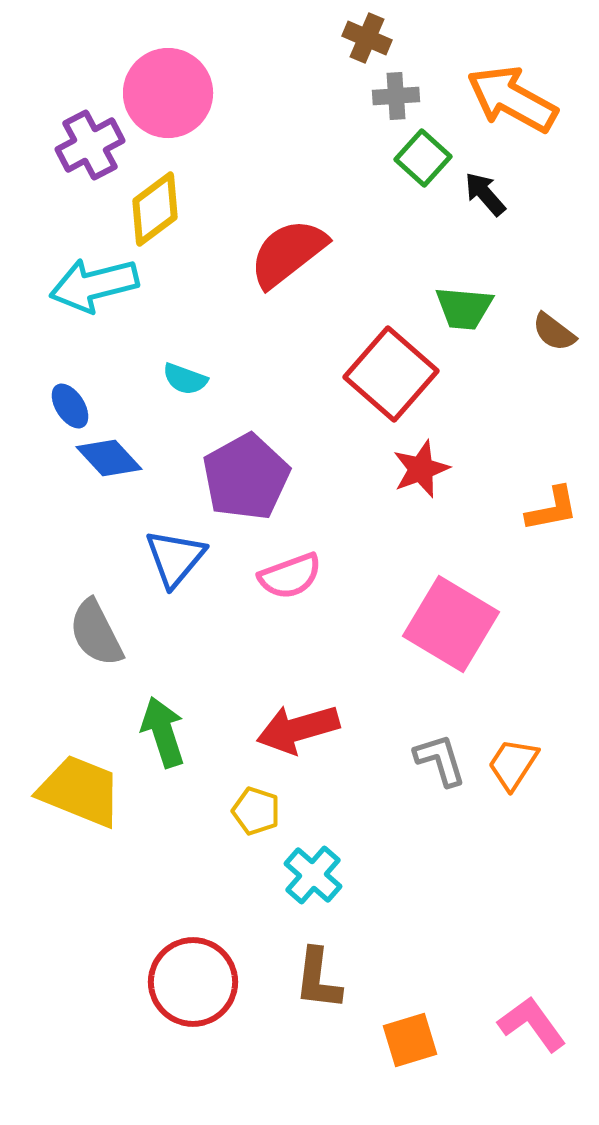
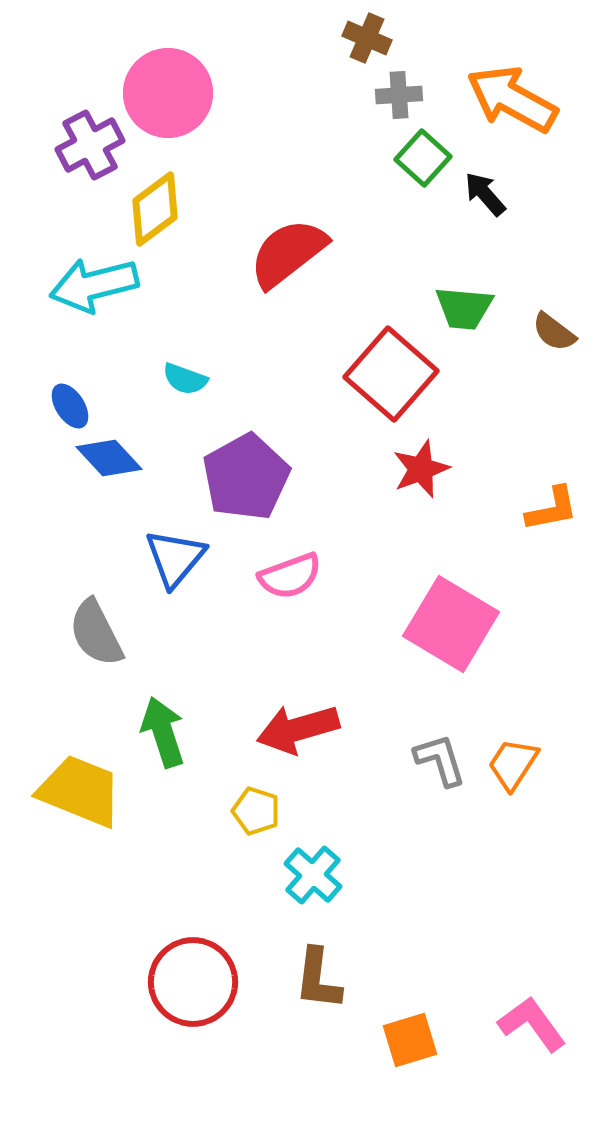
gray cross: moved 3 px right, 1 px up
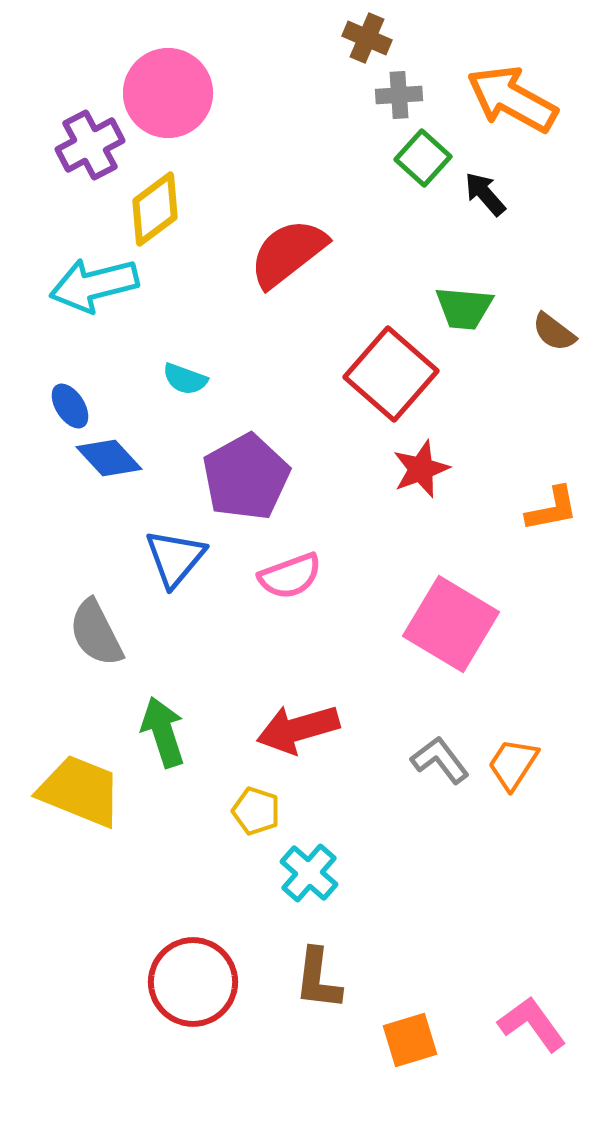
gray L-shape: rotated 20 degrees counterclockwise
cyan cross: moved 4 px left, 2 px up
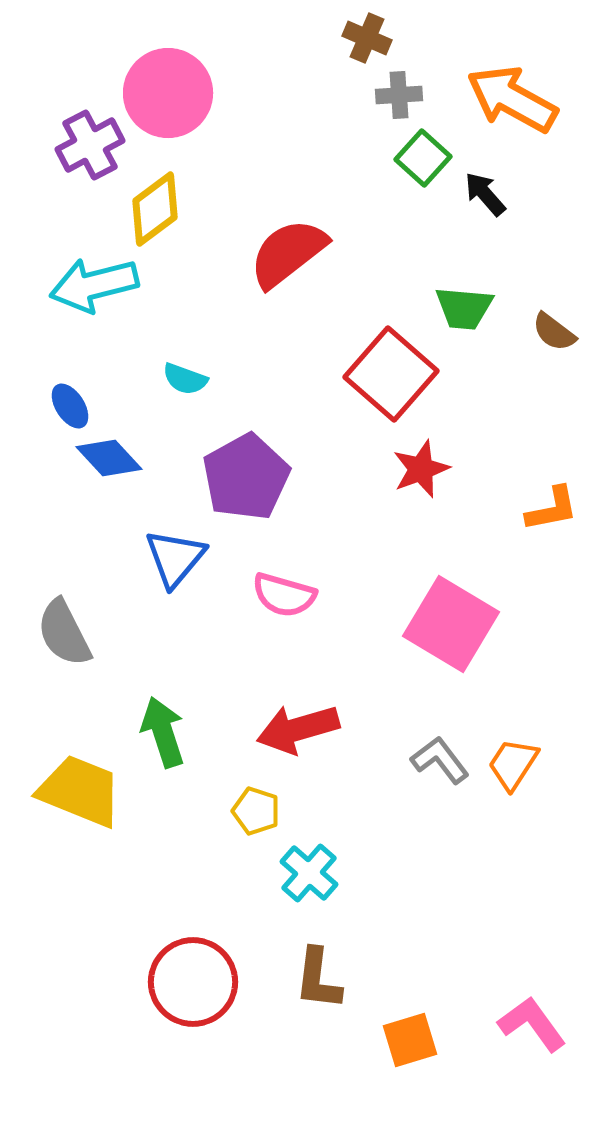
pink semicircle: moved 6 px left, 19 px down; rotated 36 degrees clockwise
gray semicircle: moved 32 px left
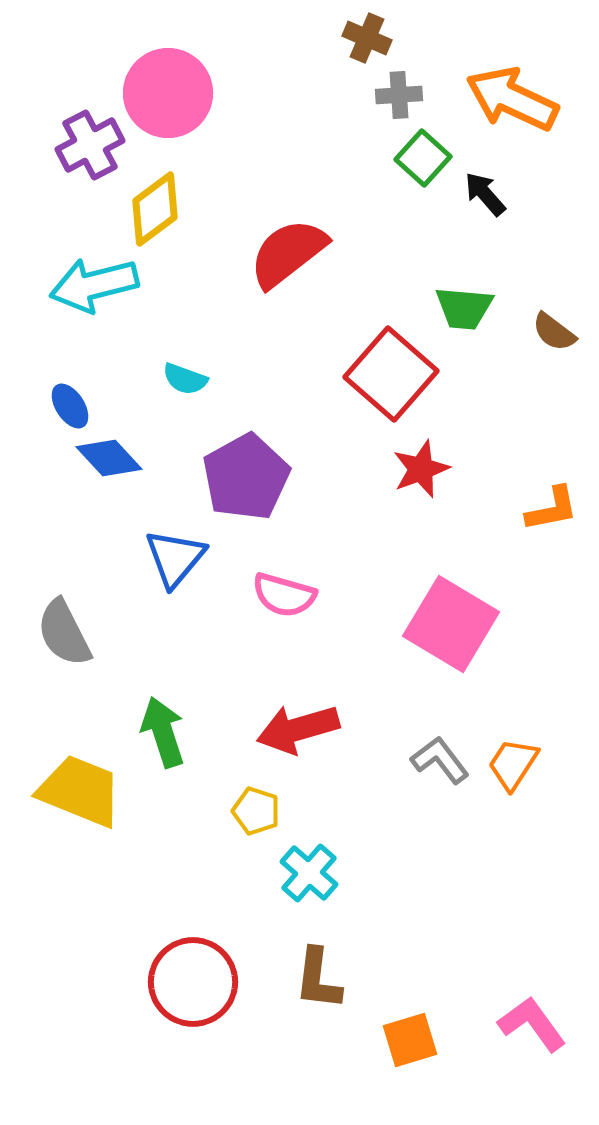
orange arrow: rotated 4 degrees counterclockwise
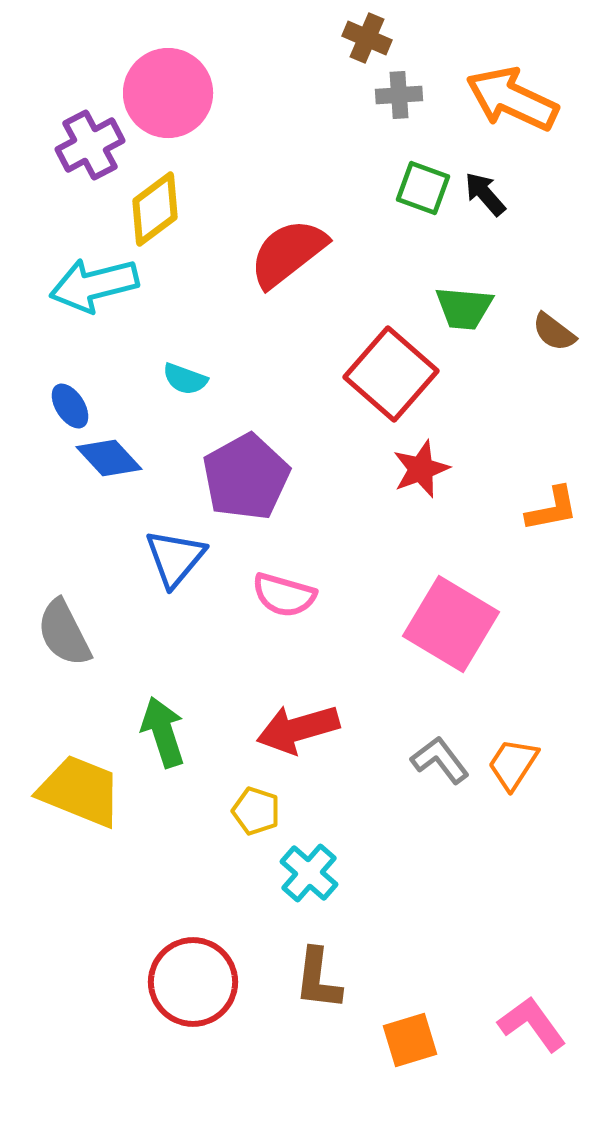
green square: moved 30 px down; rotated 22 degrees counterclockwise
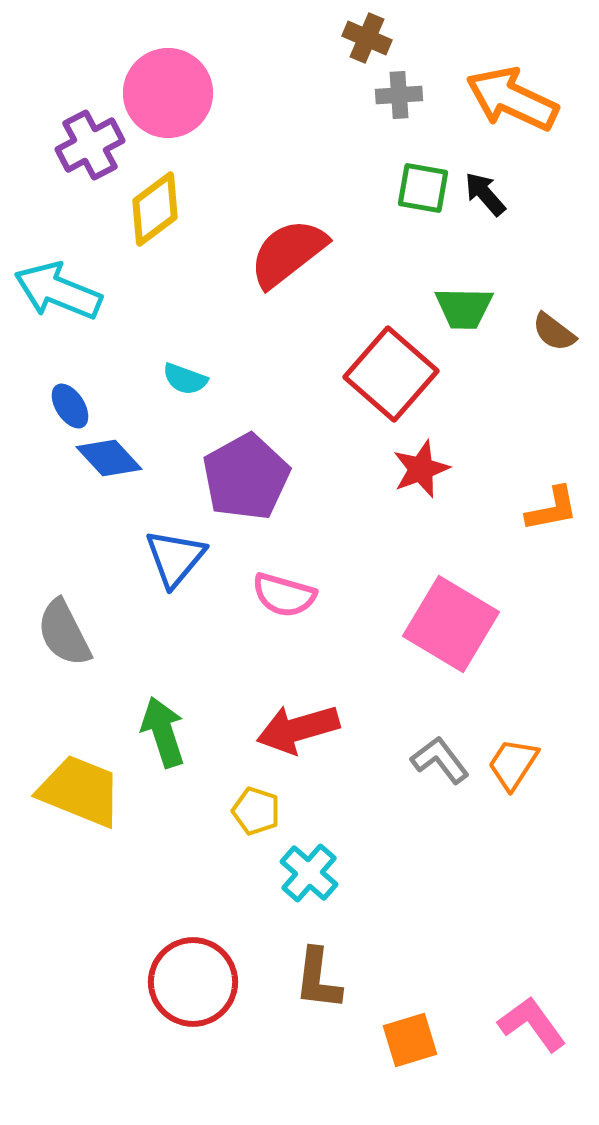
green square: rotated 10 degrees counterclockwise
cyan arrow: moved 36 px left, 6 px down; rotated 36 degrees clockwise
green trapezoid: rotated 4 degrees counterclockwise
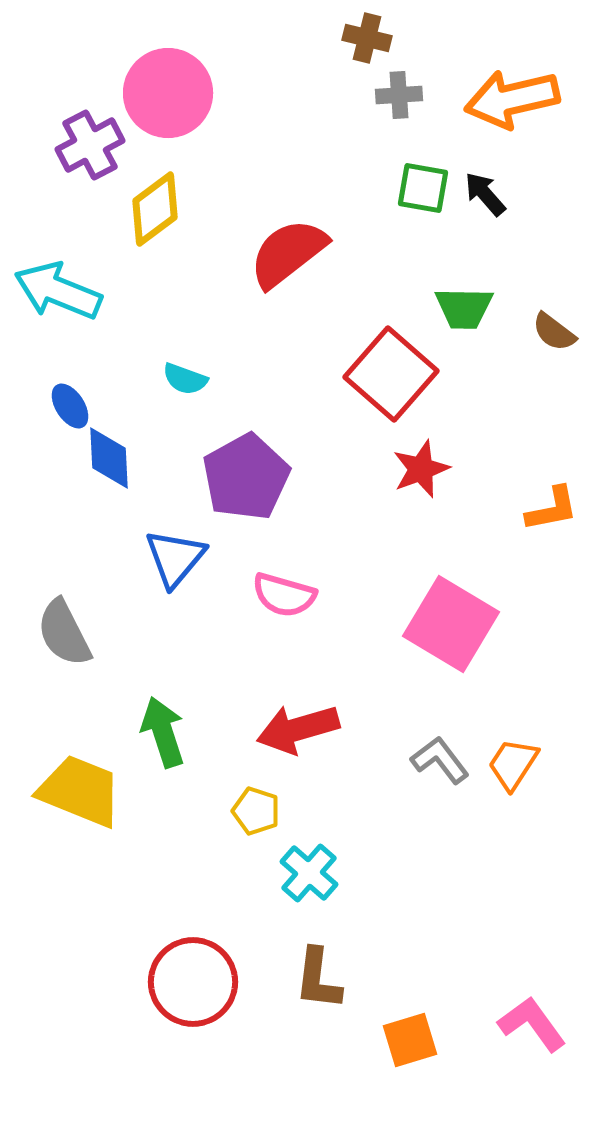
brown cross: rotated 9 degrees counterclockwise
orange arrow: rotated 38 degrees counterclockwise
blue diamond: rotated 40 degrees clockwise
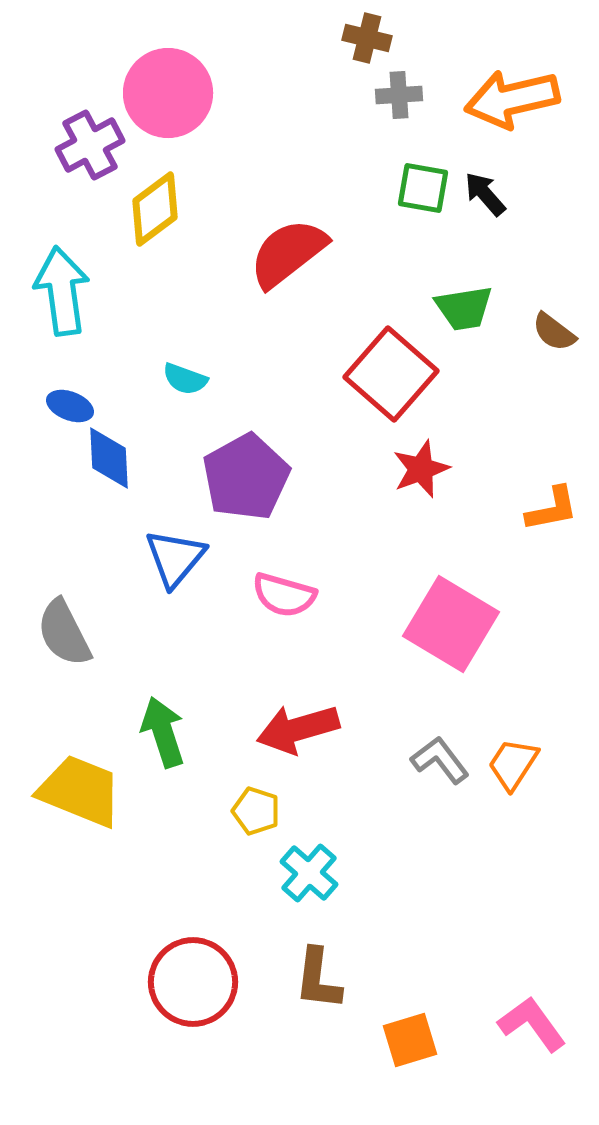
cyan arrow: moved 4 px right; rotated 60 degrees clockwise
green trapezoid: rotated 10 degrees counterclockwise
blue ellipse: rotated 36 degrees counterclockwise
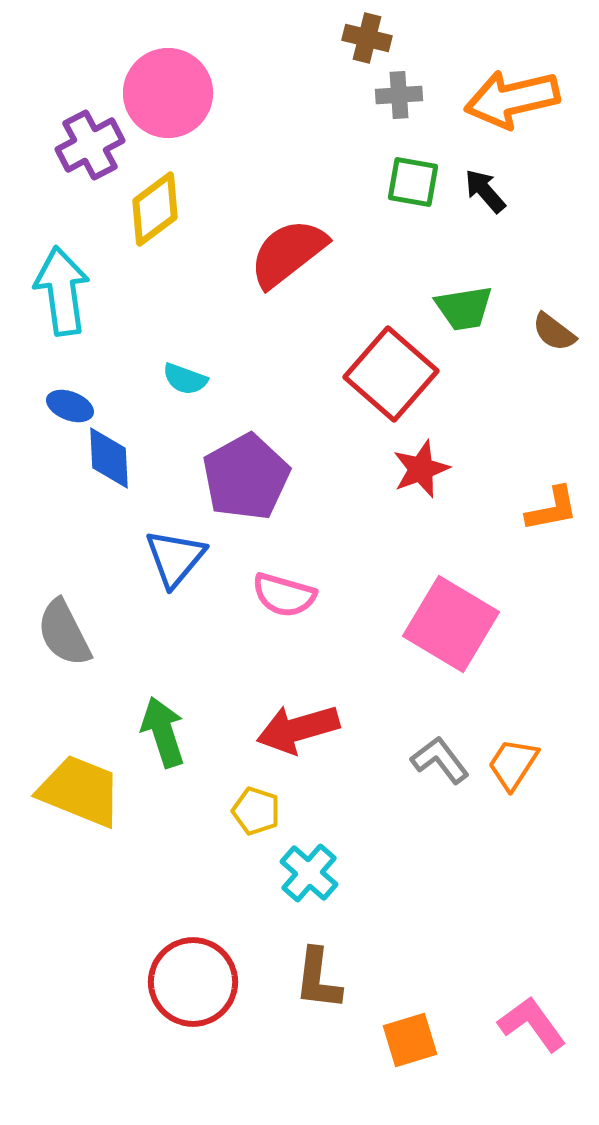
green square: moved 10 px left, 6 px up
black arrow: moved 3 px up
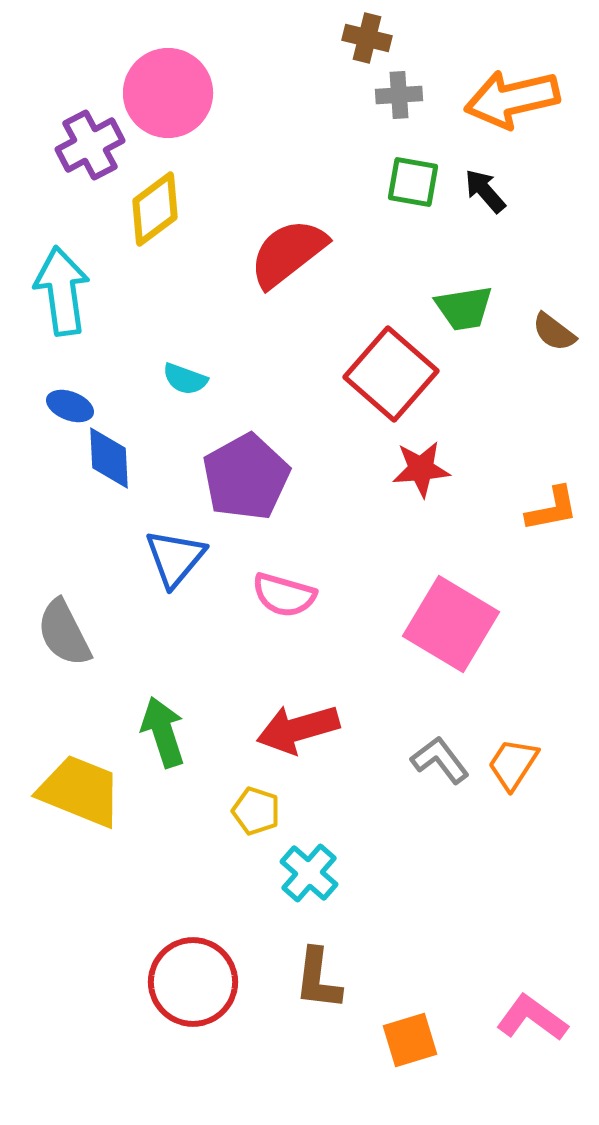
red star: rotated 16 degrees clockwise
pink L-shape: moved 6 px up; rotated 18 degrees counterclockwise
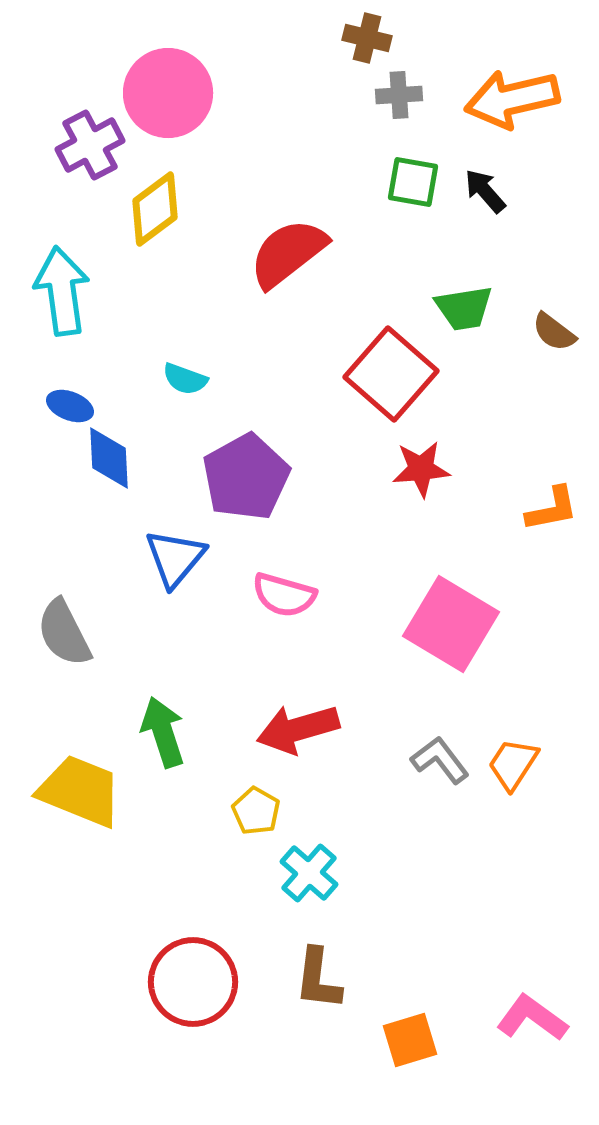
yellow pentagon: rotated 12 degrees clockwise
